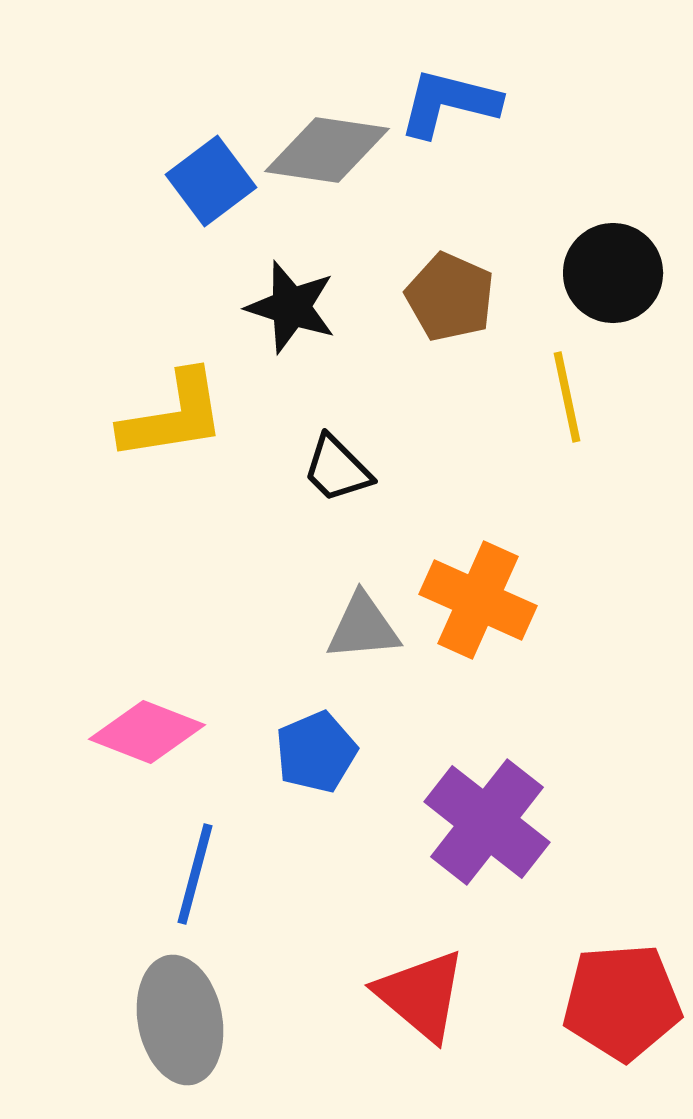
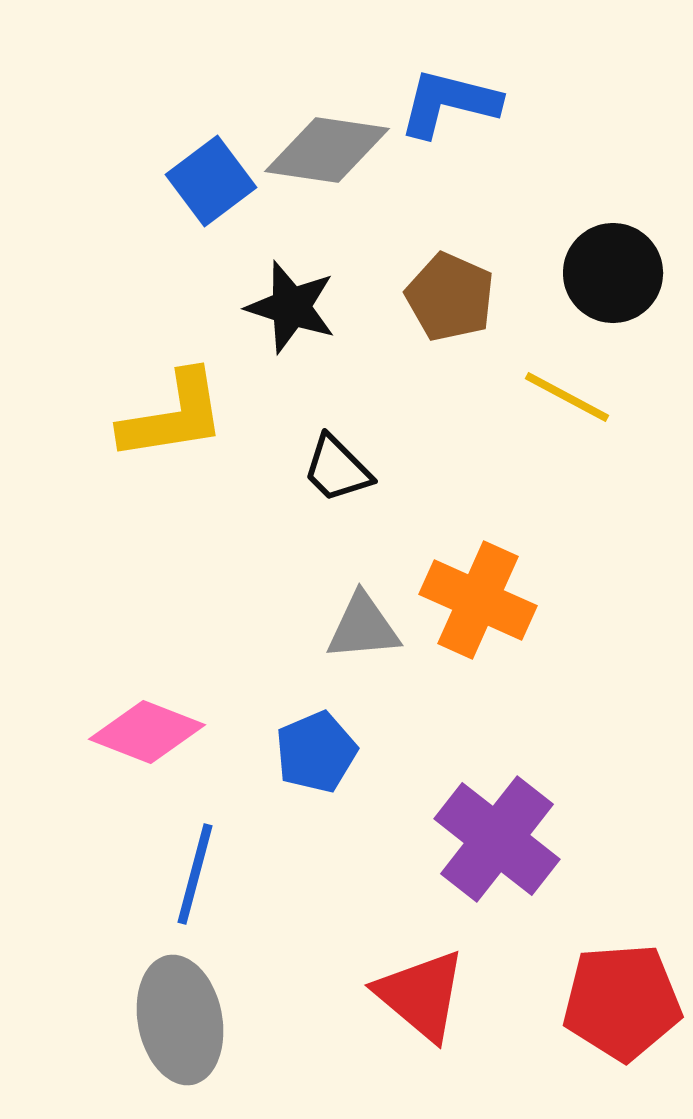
yellow line: rotated 50 degrees counterclockwise
purple cross: moved 10 px right, 17 px down
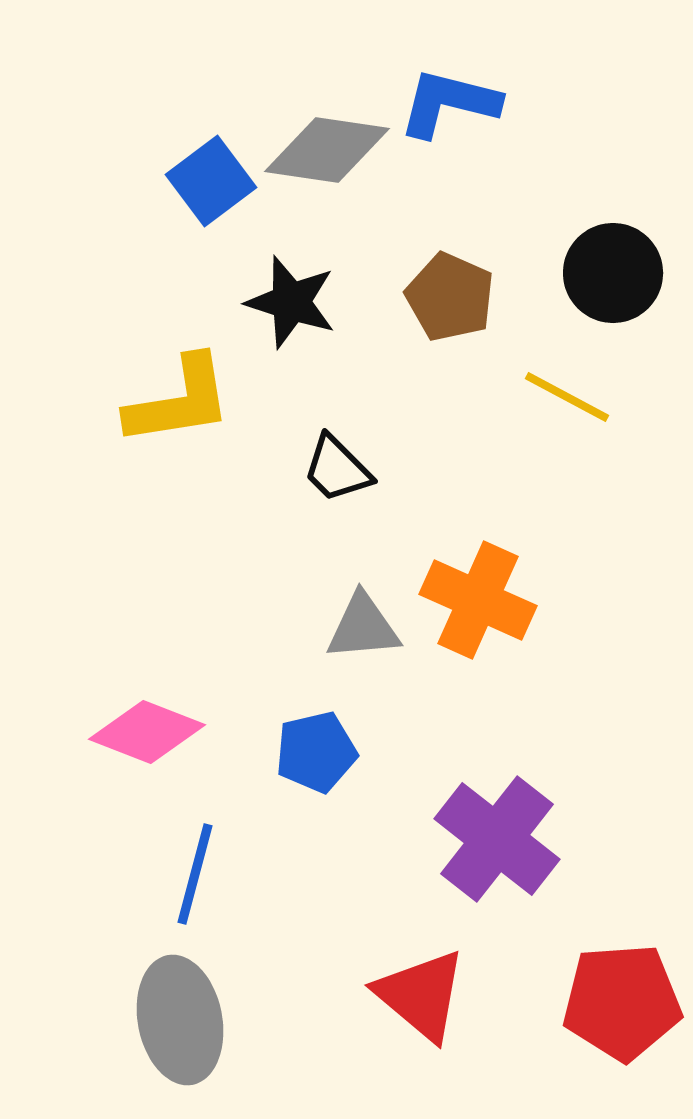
black star: moved 5 px up
yellow L-shape: moved 6 px right, 15 px up
blue pentagon: rotated 10 degrees clockwise
